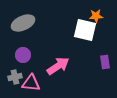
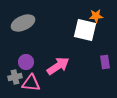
purple circle: moved 3 px right, 7 px down
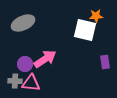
purple circle: moved 1 px left, 2 px down
pink arrow: moved 13 px left, 7 px up
gray cross: moved 4 px down; rotated 16 degrees clockwise
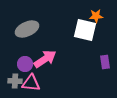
gray ellipse: moved 4 px right, 6 px down
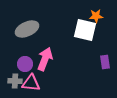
pink arrow: rotated 35 degrees counterclockwise
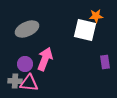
pink triangle: moved 2 px left
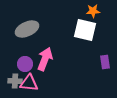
orange star: moved 3 px left, 5 px up
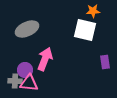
purple circle: moved 6 px down
